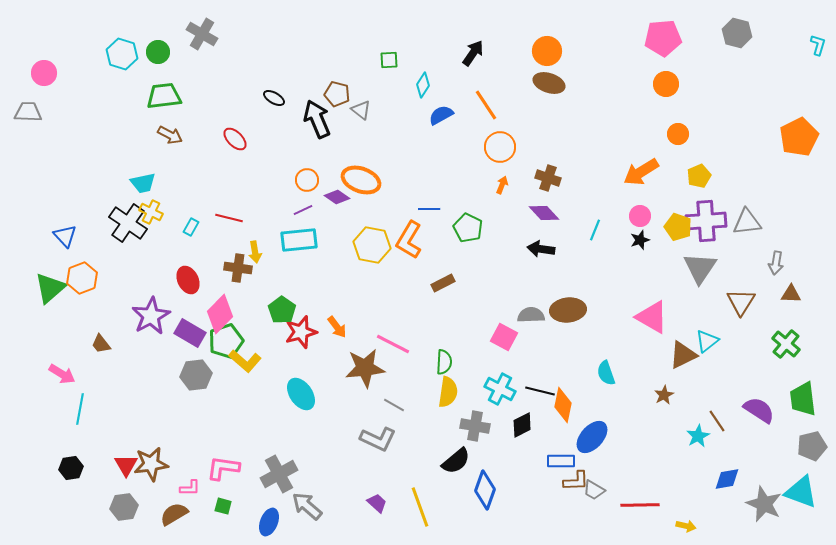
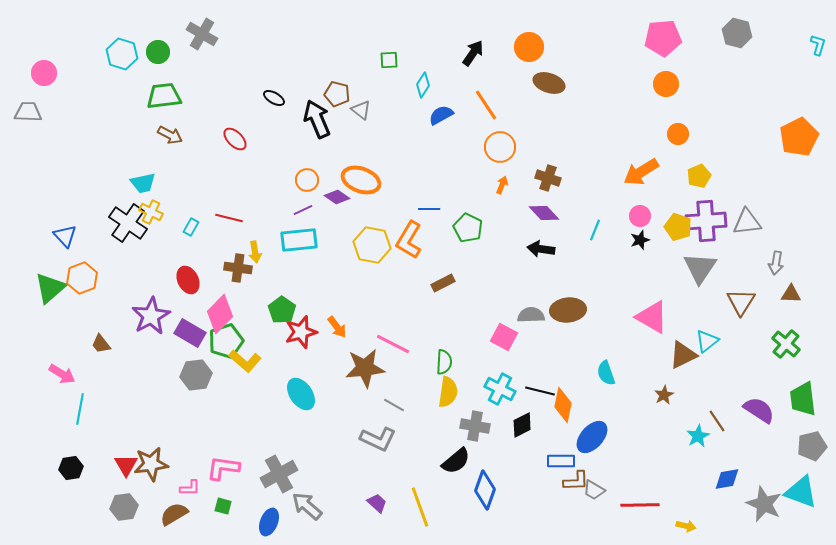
orange circle at (547, 51): moved 18 px left, 4 px up
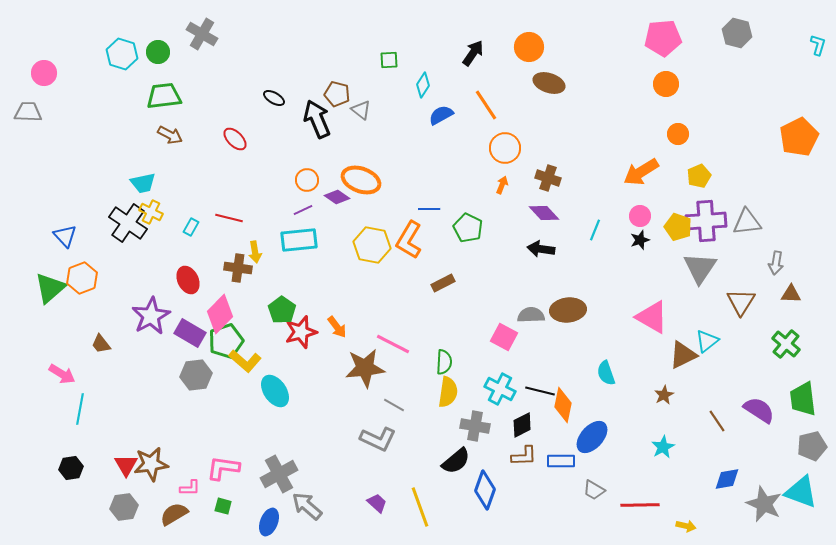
orange circle at (500, 147): moved 5 px right, 1 px down
cyan ellipse at (301, 394): moved 26 px left, 3 px up
cyan star at (698, 436): moved 35 px left, 11 px down
brown L-shape at (576, 481): moved 52 px left, 25 px up
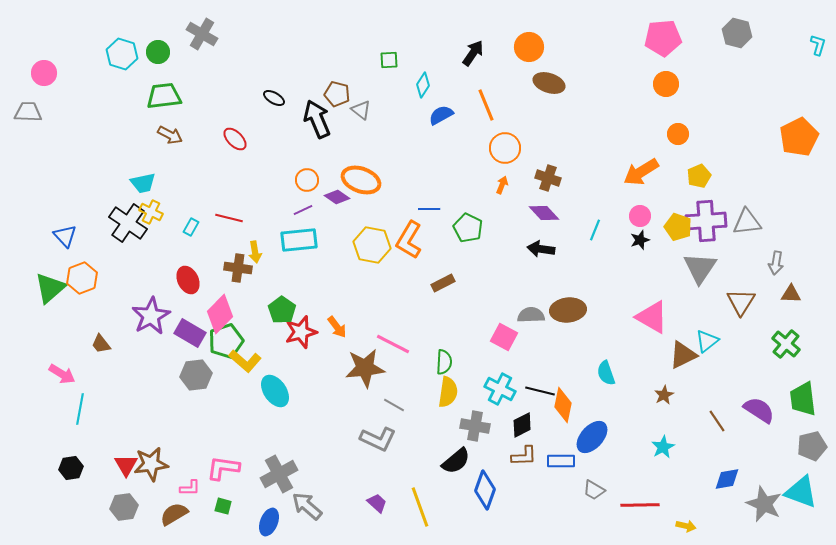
orange line at (486, 105): rotated 12 degrees clockwise
